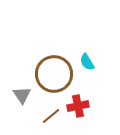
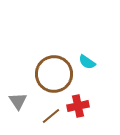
cyan semicircle: rotated 24 degrees counterclockwise
gray triangle: moved 4 px left, 6 px down
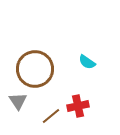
brown circle: moved 19 px left, 5 px up
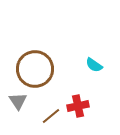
cyan semicircle: moved 7 px right, 3 px down
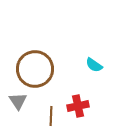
brown line: rotated 48 degrees counterclockwise
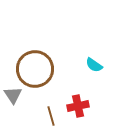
gray triangle: moved 5 px left, 6 px up
brown line: rotated 18 degrees counterclockwise
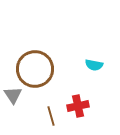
cyan semicircle: rotated 24 degrees counterclockwise
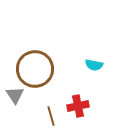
gray triangle: moved 2 px right
